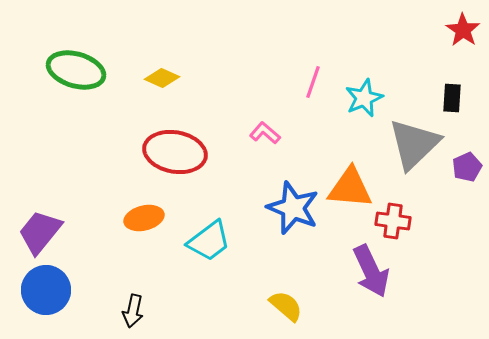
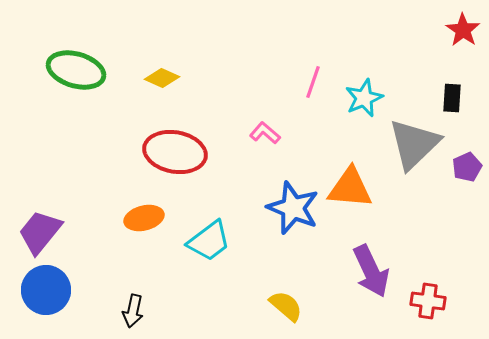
red cross: moved 35 px right, 80 px down
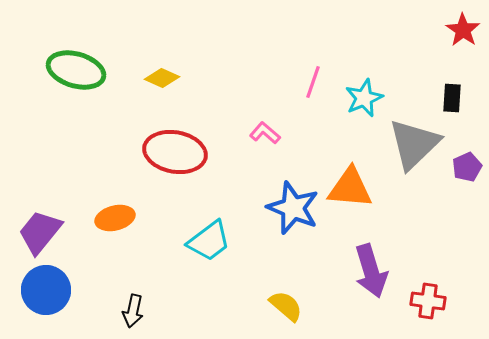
orange ellipse: moved 29 px left
purple arrow: rotated 8 degrees clockwise
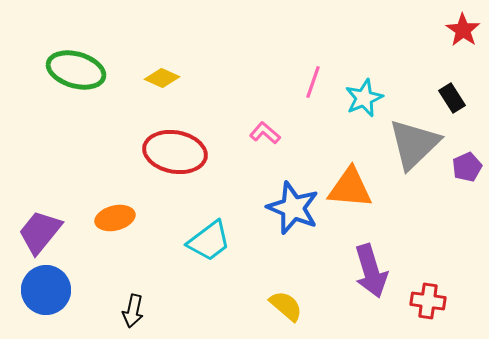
black rectangle: rotated 36 degrees counterclockwise
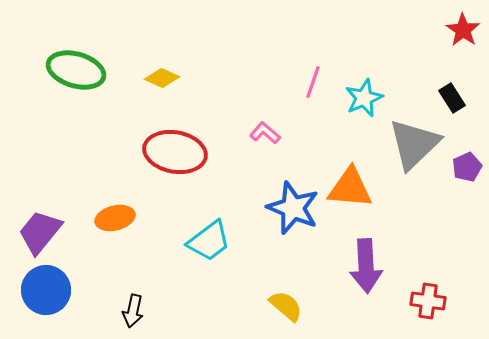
purple arrow: moved 5 px left, 5 px up; rotated 14 degrees clockwise
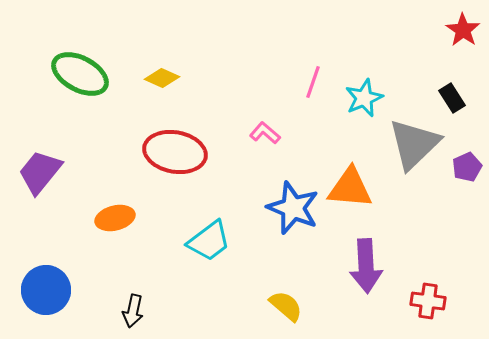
green ellipse: moved 4 px right, 4 px down; rotated 12 degrees clockwise
purple trapezoid: moved 60 px up
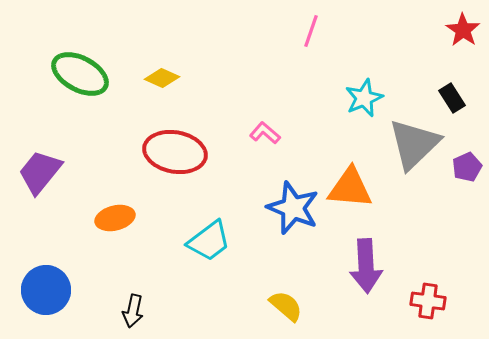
pink line: moved 2 px left, 51 px up
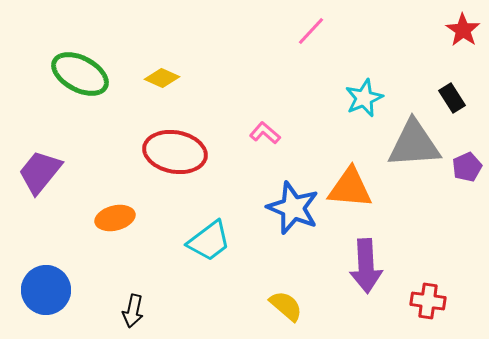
pink line: rotated 24 degrees clockwise
gray triangle: rotated 40 degrees clockwise
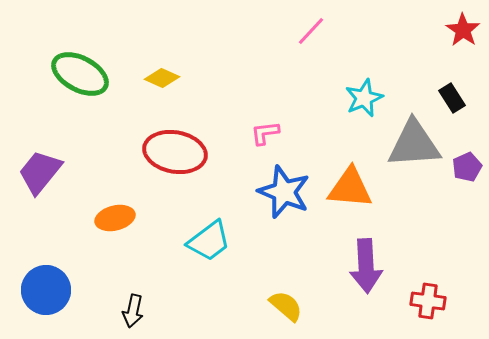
pink L-shape: rotated 48 degrees counterclockwise
blue star: moved 9 px left, 16 px up
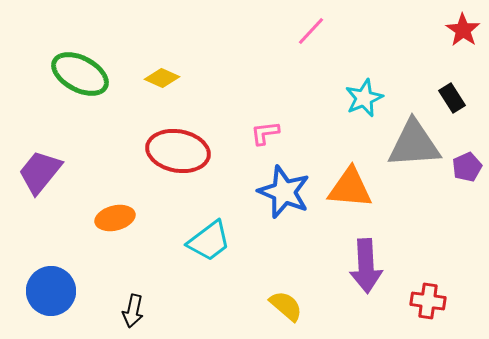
red ellipse: moved 3 px right, 1 px up
blue circle: moved 5 px right, 1 px down
